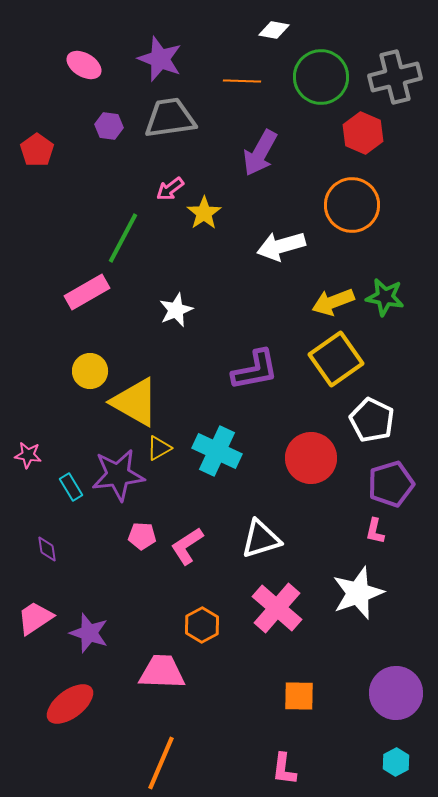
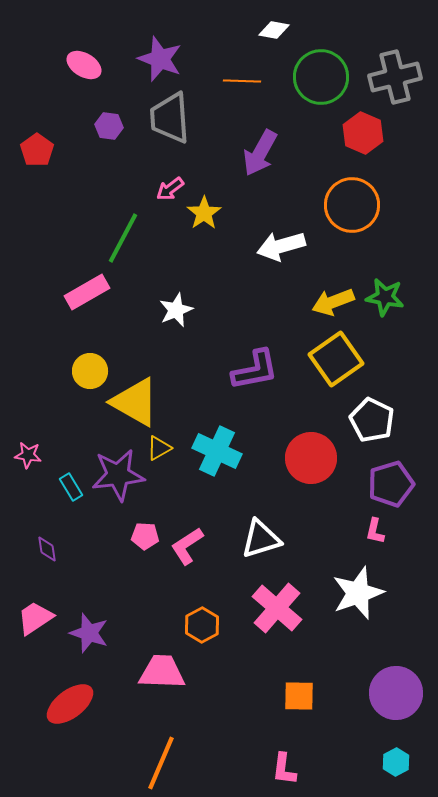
gray trapezoid at (170, 118): rotated 86 degrees counterclockwise
pink pentagon at (142, 536): moved 3 px right
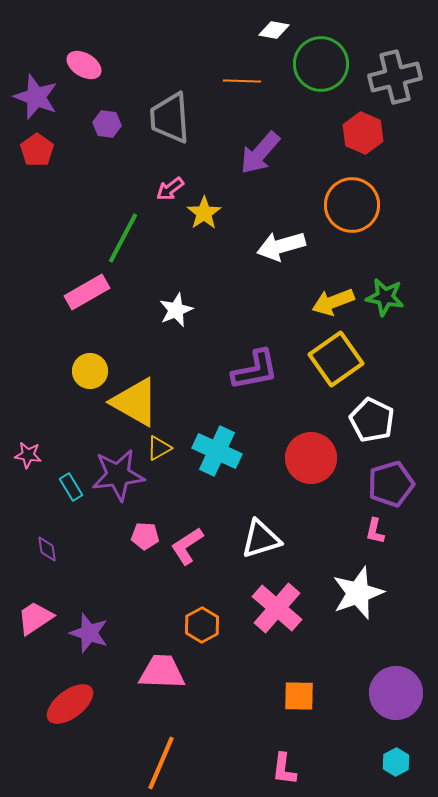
purple star at (160, 59): moved 124 px left, 38 px down
green circle at (321, 77): moved 13 px up
purple hexagon at (109, 126): moved 2 px left, 2 px up
purple arrow at (260, 153): rotated 12 degrees clockwise
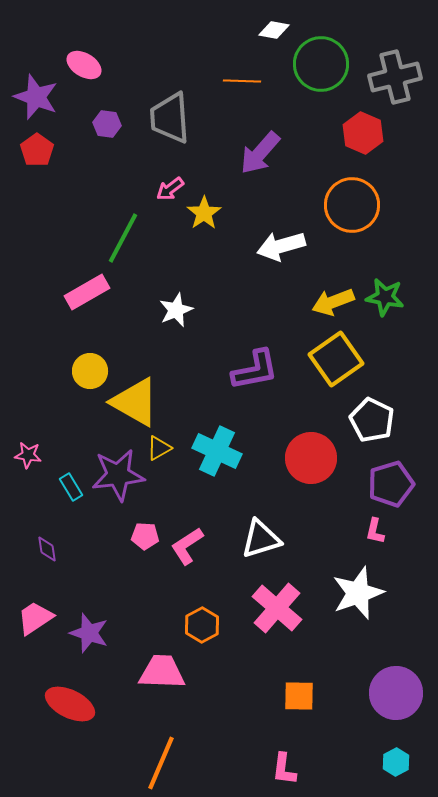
red ellipse at (70, 704): rotated 63 degrees clockwise
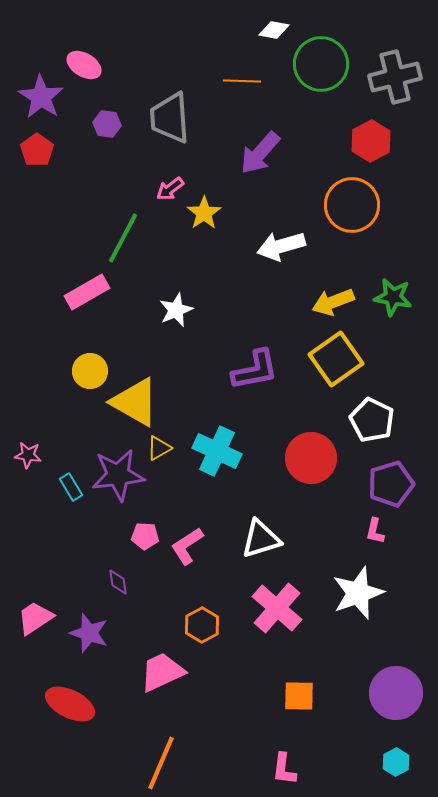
purple star at (36, 97): moved 5 px right; rotated 12 degrees clockwise
red hexagon at (363, 133): moved 8 px right, 8 px down; rotated 9 degrees clockwise
green star at (385, 297): moved 8 px right
purple diamond at (47, 549): moved 71 px right, 33 px down
pink trapezoid at (162, 672): rotated 27 degrees counterclockwise
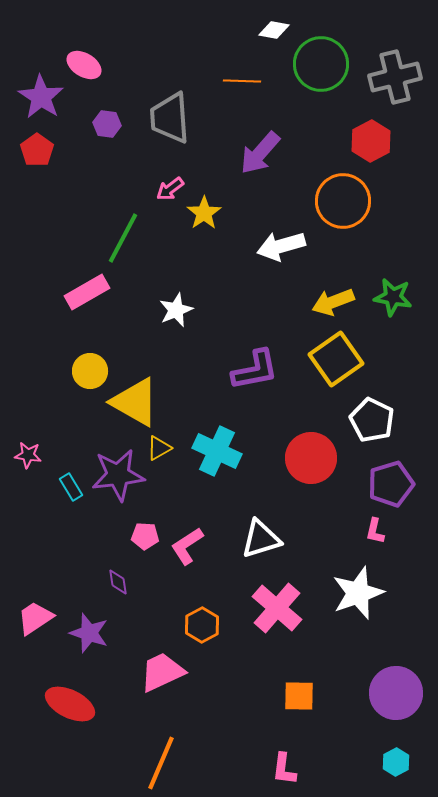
orange circle at (352, 205): moved 9 px left, 4 px up
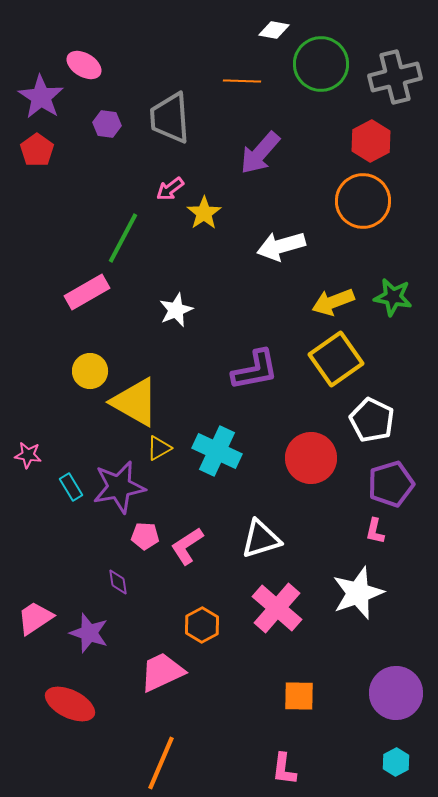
orange circle at (343, 201): moved 20 px right
purple star at (118, 475): moved 1 px right, 12 px down; rotated 4 degrees counterclockwise
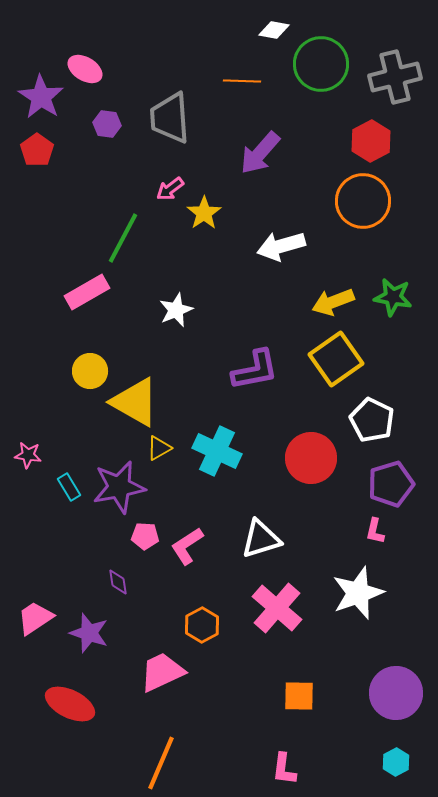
pink ellipse at (84, 65): moved 1 px right, 4 px down
cyan rectangle at (71, 487): moved 2 px left
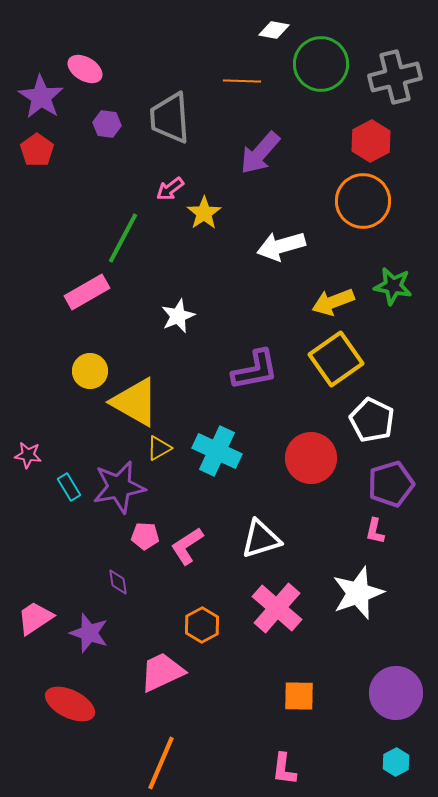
green star at (393, 297): moved 11 px up
white star at (176, 310): moved 2 px right, 6 px down
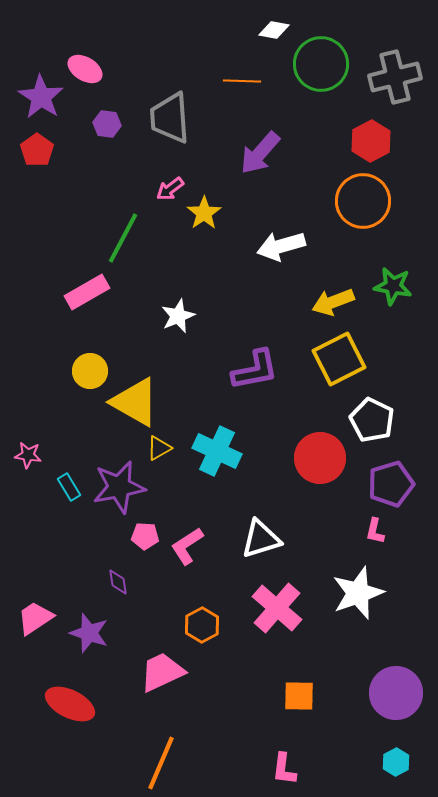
yellow square at (336, 359): moved 3 px right; rotated 8 degrees clockwise
red circle at (311, 458): moved 9 px right
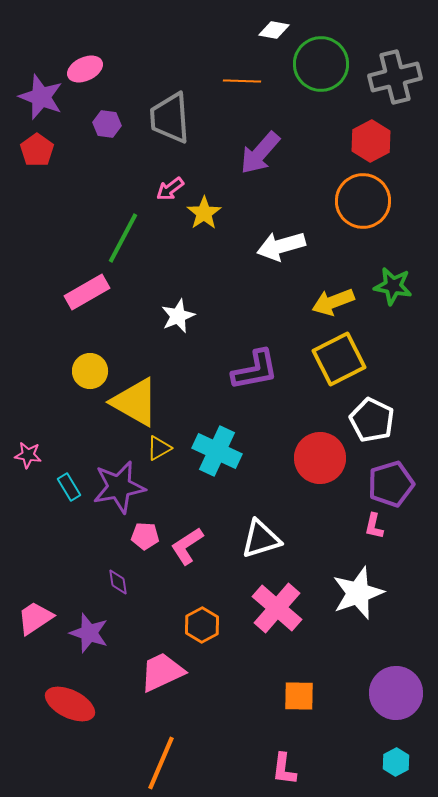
pink ellipse at (85, 69): rotated 56 degrees counterclockwise
purple star at (41, 97): rotated 12 degrees counterclockwise
pink L-shape at (375, 531): moved 1 px left, 5 px up
